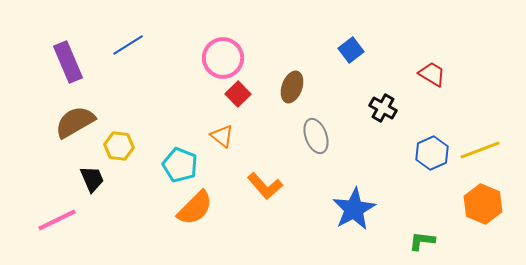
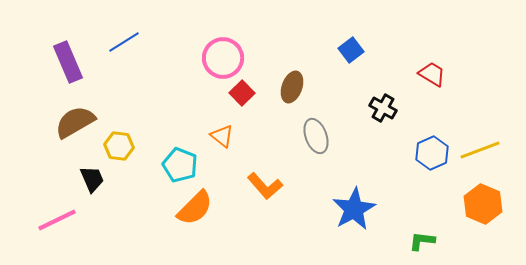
blue line: moved 4 px left, 3 px up
red square: moved 4 px right, 1 px up
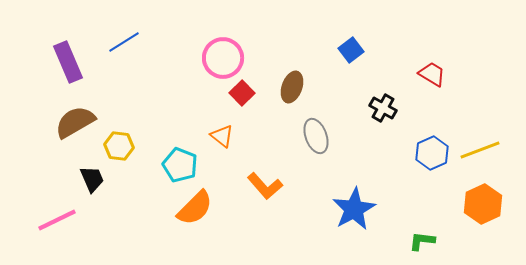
orange hexagon: rotated 12 degrees clockwise
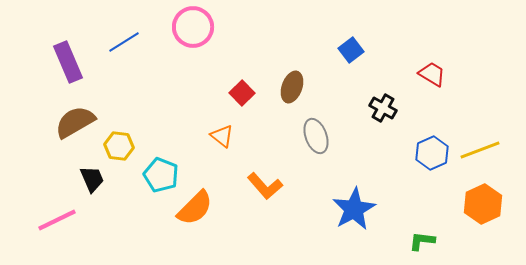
pink circle: moved 30 px left, 31 px up
cyan pentagon: moved 19 px left, 10 px down
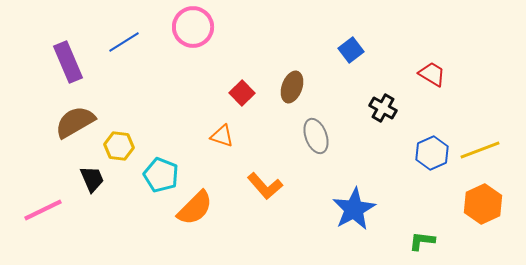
orange triangle: rotated 20 degrees counterclockwise
pink line: moved 14 px left, 10 px up
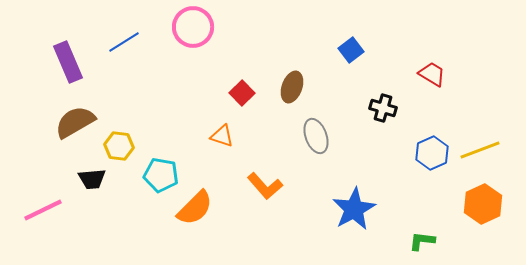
black cross: rotated 12 degrees counterclockwise
cyan pentagon: rotated 12 degrees counterclockwise
black trapezoid: rotated 108 degrees clockwise
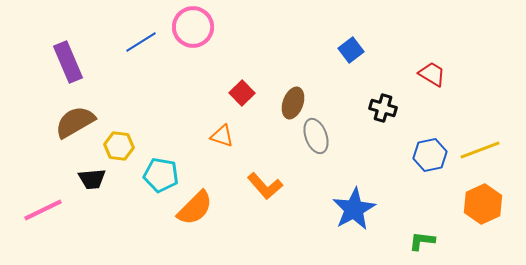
blue line: moved 17 px right
brown ellipse: moved 1 px right, 16 px down
blue hexagon: moved 2 px left, 2 px down; rotated 12 degrees clockwise
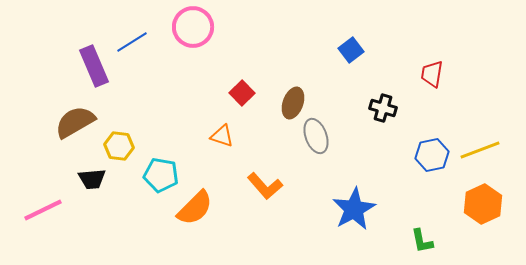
blue line: moved 9 px left
purple rectangle: moved 26 px right, 4 px down
red trapezoid: rotated 112 degrees counterclockwise
blue hexagon: moved 2 px right
green L-shape: rotated 108 degrees counterclockwise
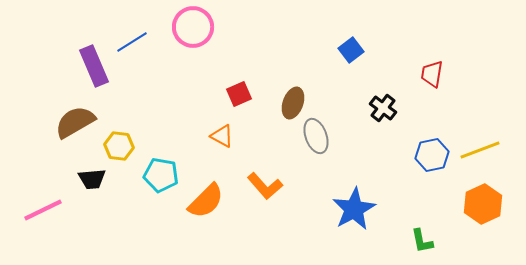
red square: moved 3 px left, 1 px down; rotated 20 degrees clockwise
black cross: rotated 20 degrees clockwise
orange triangle: rotated 10 degrees clockwise
orange semicircle: moved 11 px right, 7 px up
